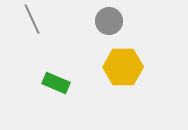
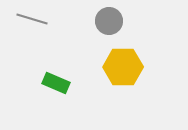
gray line: rotated 48 degrees counterclockwise
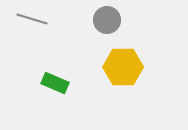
gray circle: moved 2 px left, 1 px up
green rectangle: moved 1 px left
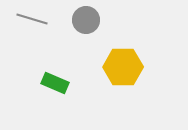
gray circle: moved 21 px left
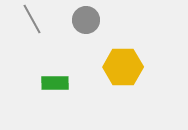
gray line: rotated 44 degrees clockwise
green rectangle: rotated 24 degrees counterclockwise
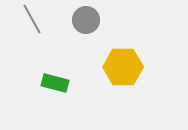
green rectangle: rotated 16 degrees clockwise
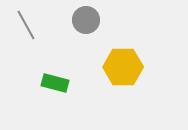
gray line: moved 6 px left, 6 px down
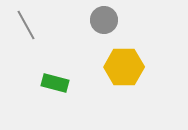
gray circle: moved 18 px right
yellow hexagon: moved 1 px right
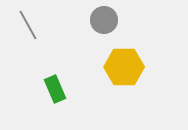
gray line: moved 2 px right
green rectangle: moved 6 px down; rotated 52 degrees clockwise
